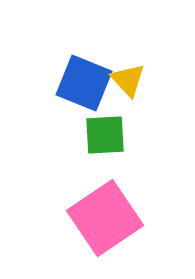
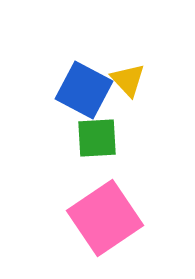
blue square: moved 7 px down; rotated 6 degrees clockwise
green square: moved 8 px left, 3 px down
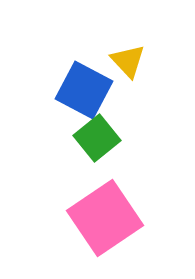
yellow triangle: moved 19 px up
green square: rotated 36 degrees counterclockwise
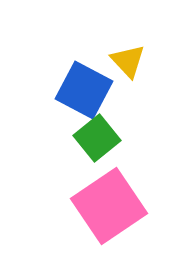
pink square: moved 4 px right, 12 px up
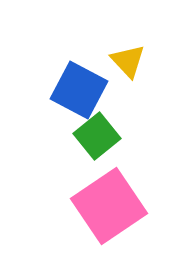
blue square: moved 5 px left
green square: moved 2 px up
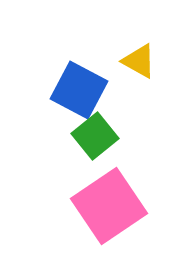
yellow triangle: moved 11 px right; rotated 18 degrees counterclockwise
green square: moved 2 px left
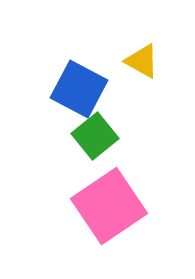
yellow triangle: moved 3 px right
blue square: moved 1 px up
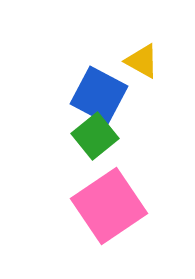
blue square: moved 20 px right, 6 px down
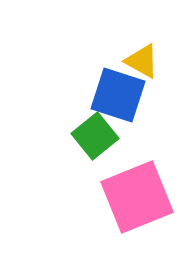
blue square: moved 19 px right; rotated 10 degrees counterclockwise
pink square: moved 28 px right, 9 px up; rotated 12 degrees clockwise
